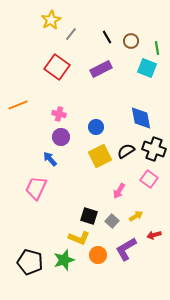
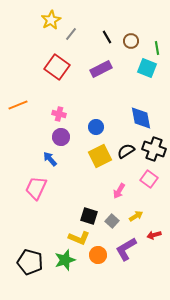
green star: moved 1 px right
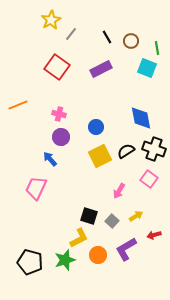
yellow L-shape: rotated 50 degrees counterclockwise
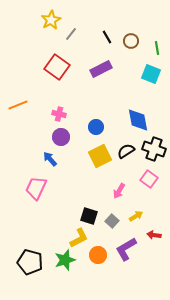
cyan square: moved 4 px right, 6 px down
blue diamond: moved 3 px left, 2 px down
red arrow: rotated 24 degrees clockwise
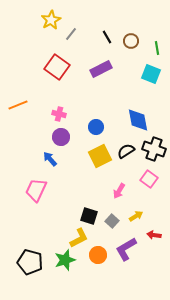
pink trapezoid: moved 2 px down
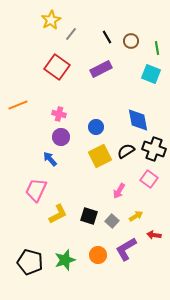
yellow L-shape: moved 21 px left, 24 px up
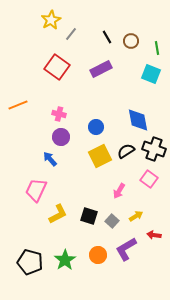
green star: rotated 15 degrees counterclockwise
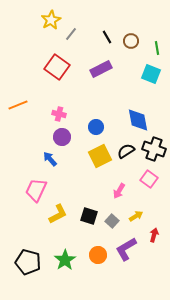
purple circle: moved 1 px right
red arrow: rotated 96 degrees clockwise
black pentagon: moved 2 px left
